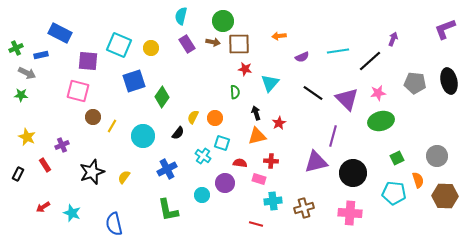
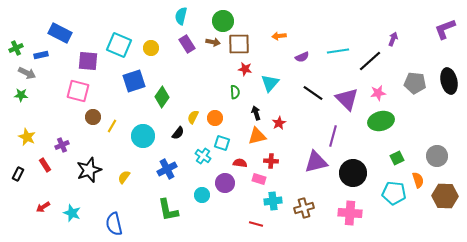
black star at (92, 172): moved 3 px left, 2 px up
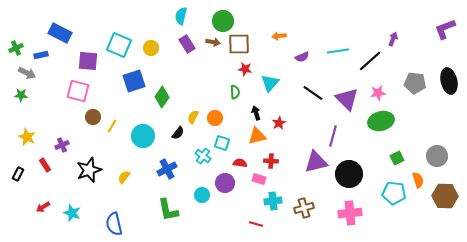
black circle at (353, 173): moved 4 px left, 1 px down
pink cross at (350, 213): rotated 10 degrees counterclockwise
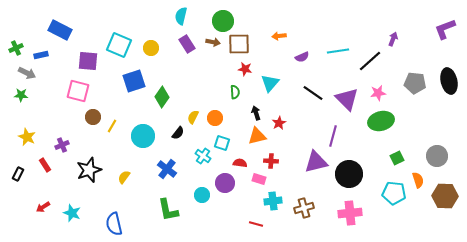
blue rectangle at (60, 33): moved 3 px up
blue cross at (167, 169): rotated 24 degrees counterclockwise
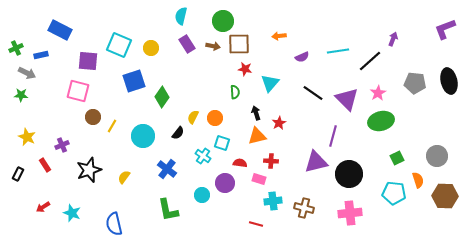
brown arrow at (213, 42): moved 4 px down
pink star at (378, 93): rotated 21 degrees counterclockwise
brown cross at (304, 208): rotated 30 degrees clockwise
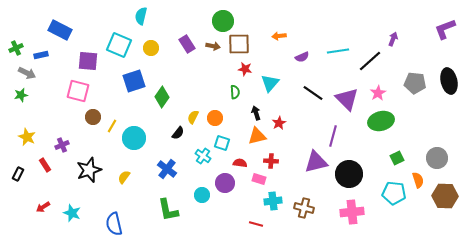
cyan semicircle at (181, 16): moved 40 px left
green star at (21, 95): rotated 16 degrees counterclockwise
cyan circle at (143, 136): moved 9 px left, 2 px down
gray circle at (437, 156): moved 2 px down
pink cross at (350, 213): moved 2 px right, 1 px up
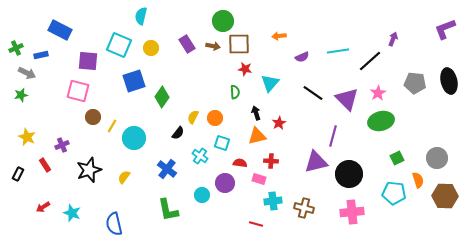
cyan cross at (203, 156): moved 3 px left
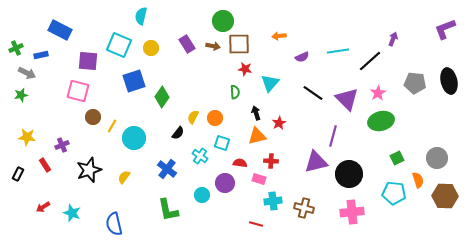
yellow star at (27, 137): rotated 18 degrees counterclockwise
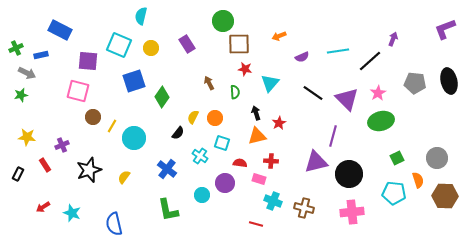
orange arrow at (279, 36): rotated 16 degrees counterclockwise
brown arrow at (213, 46): moved 4 px left, 37 px down; rotated 128 degrees counterclockwise
cyan cross at (273, 201): rotated 30 degrees clockwise
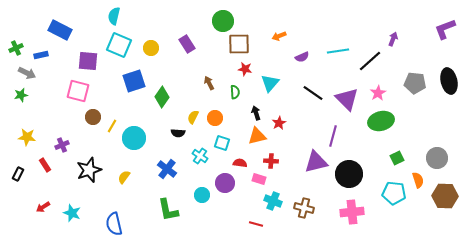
cyan semicircle at (141, 16): moved 27 px left
black semicircle at (178, 133): rotated 56 degrees clockwise
